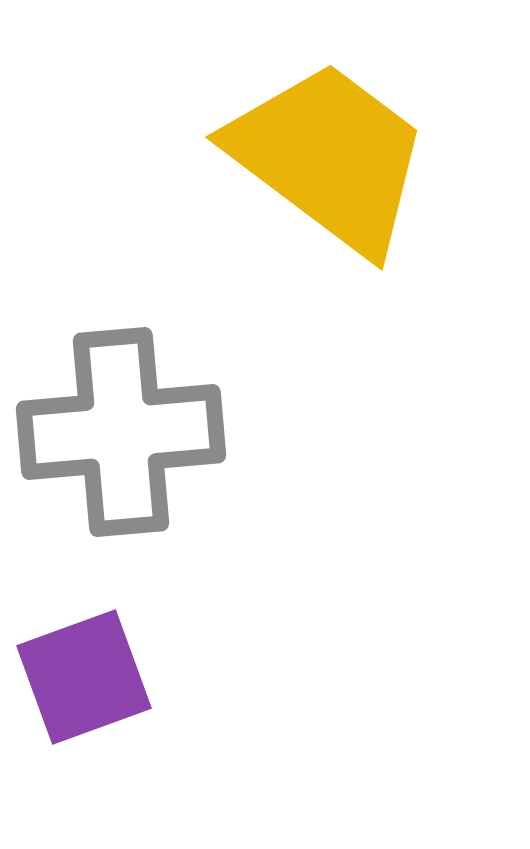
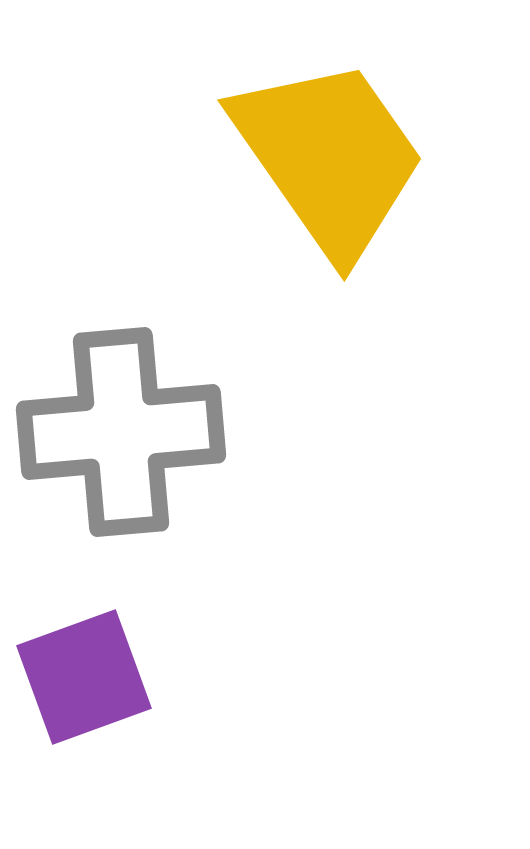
yellow trapezoid: rotated 18 degrees clockwise
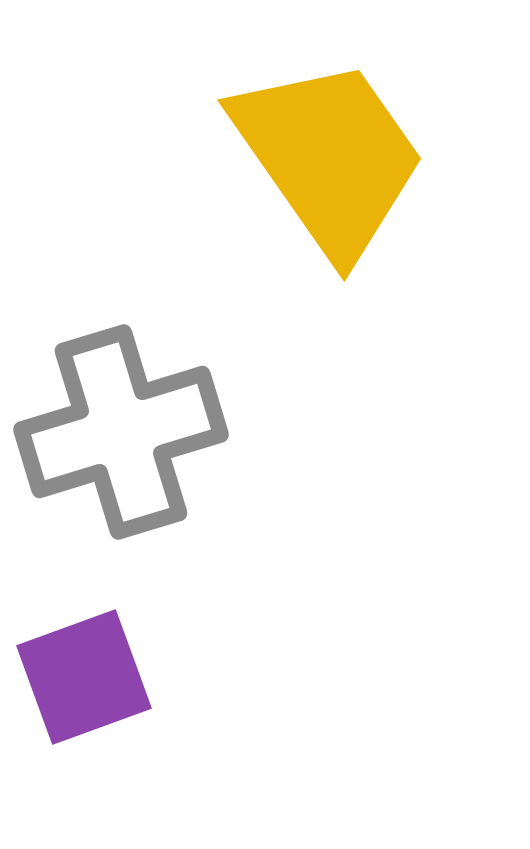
gray cross: rotated 12 degrees counterclockwise
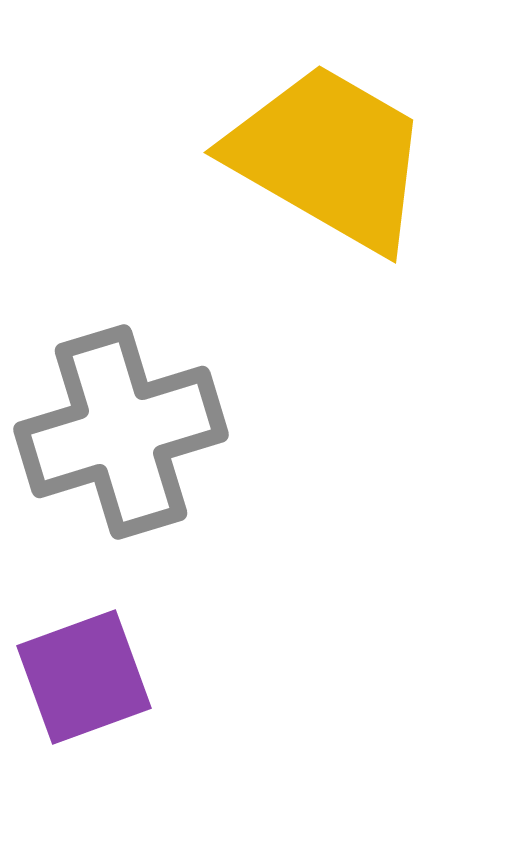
yellow trapezoid: rotated 25 degrees counterclockwise
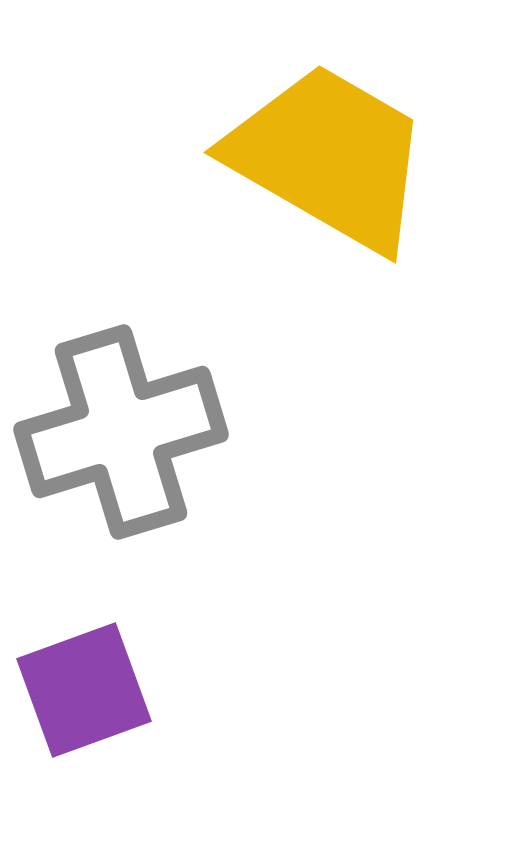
purple square: moved 13 px down
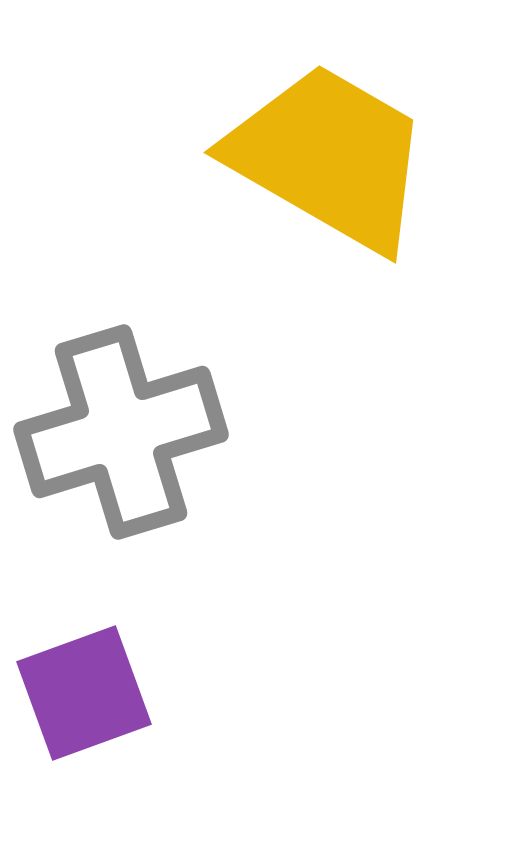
purple square: moved 3 px down
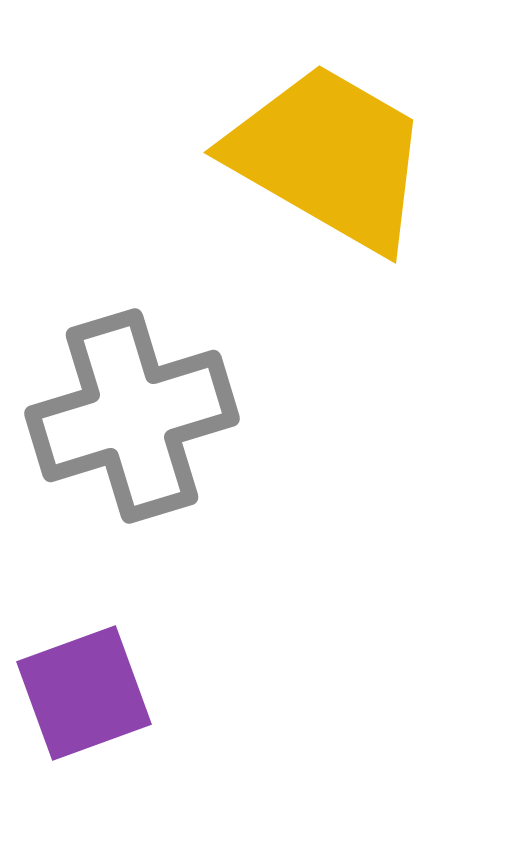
gray cross: moved 11 px right, 16 px up
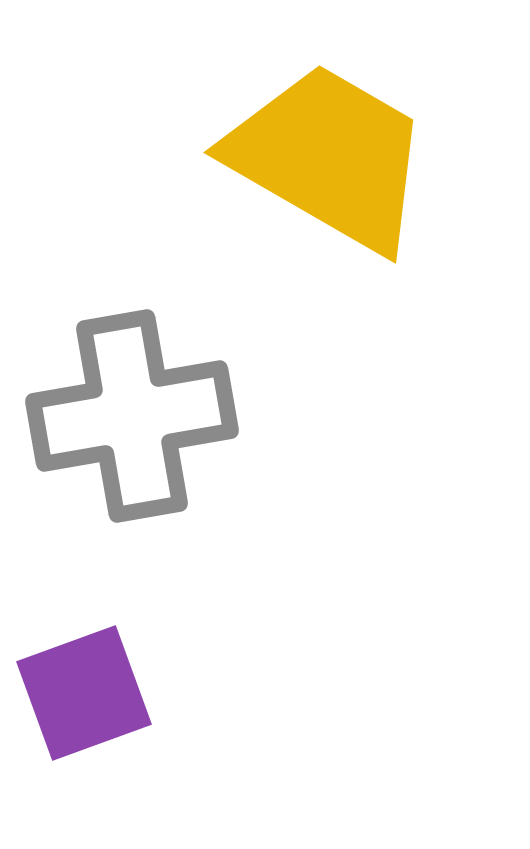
gray cross: rotated 7 degrees clockwise
